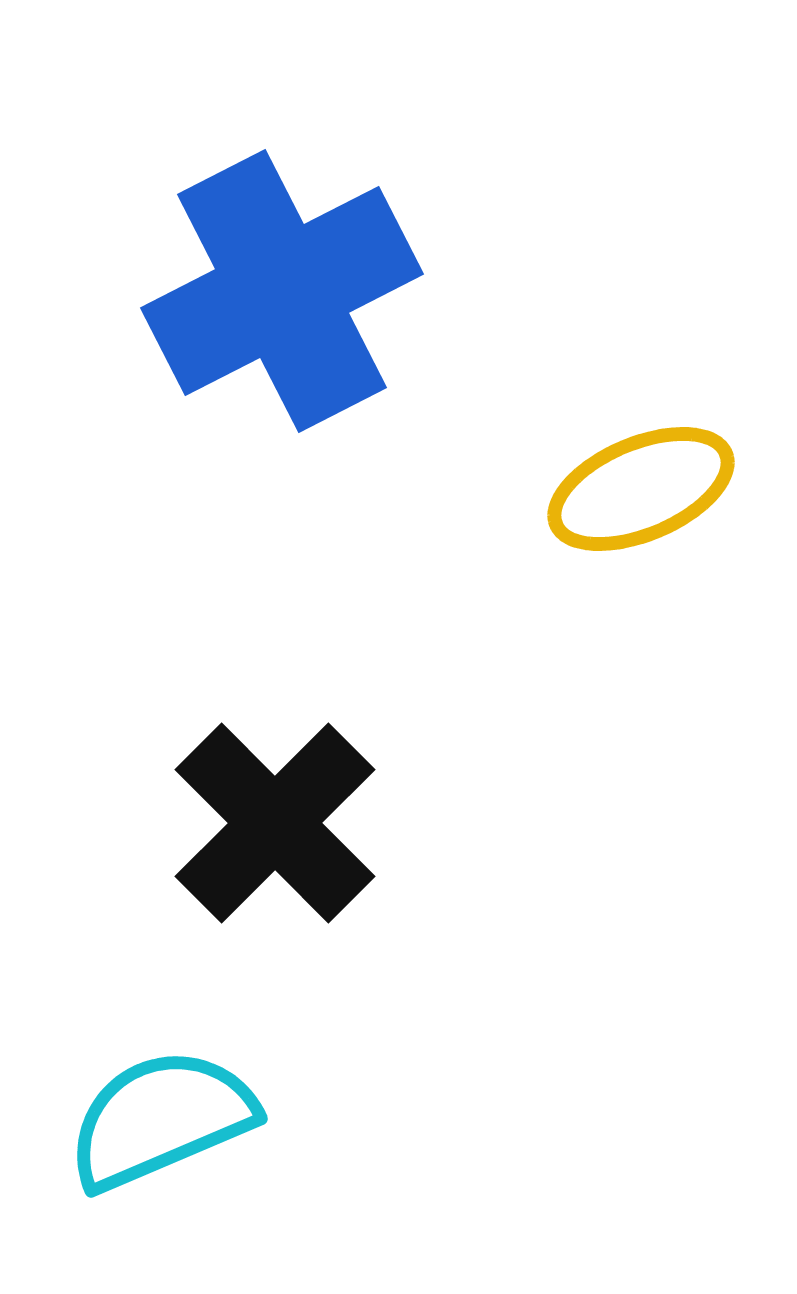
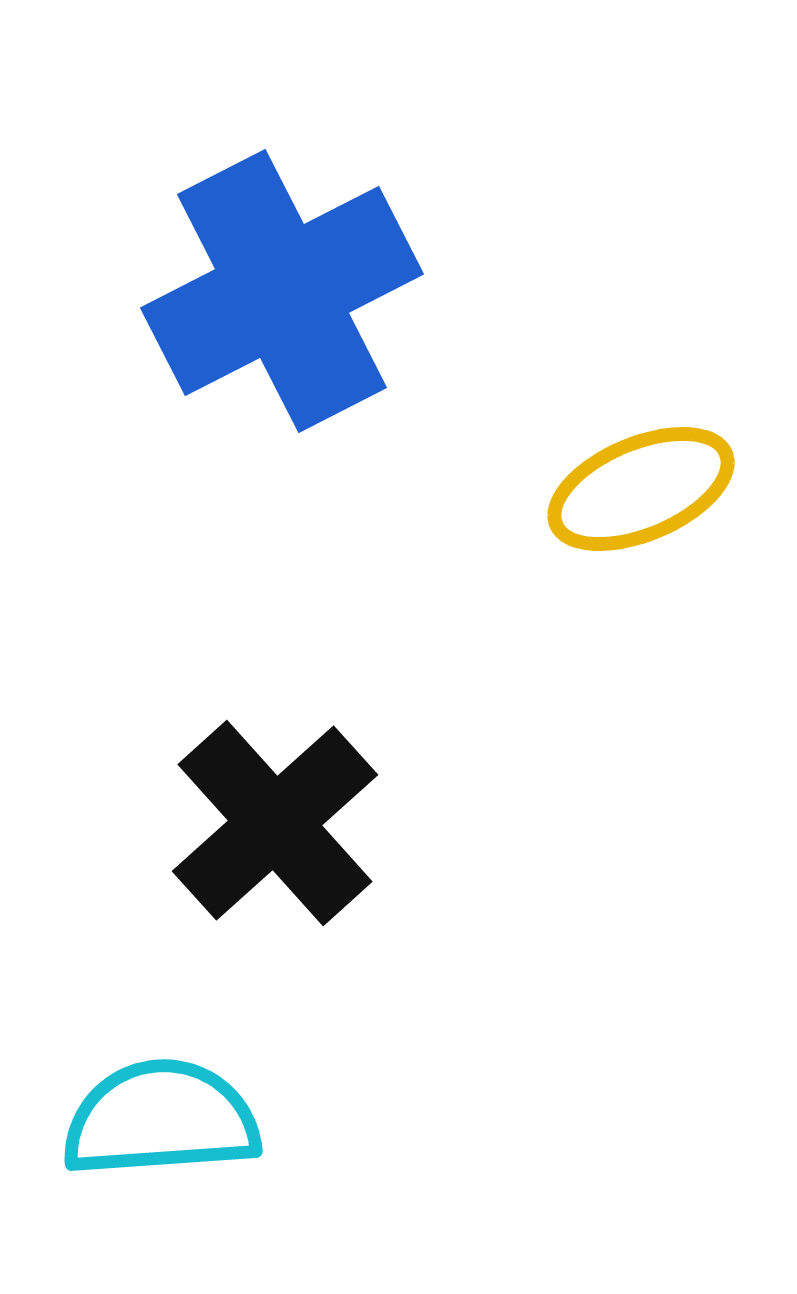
black cross: rotated 3 degrees clockwise
cyan semicircle: rotated 19 degrees clockwise
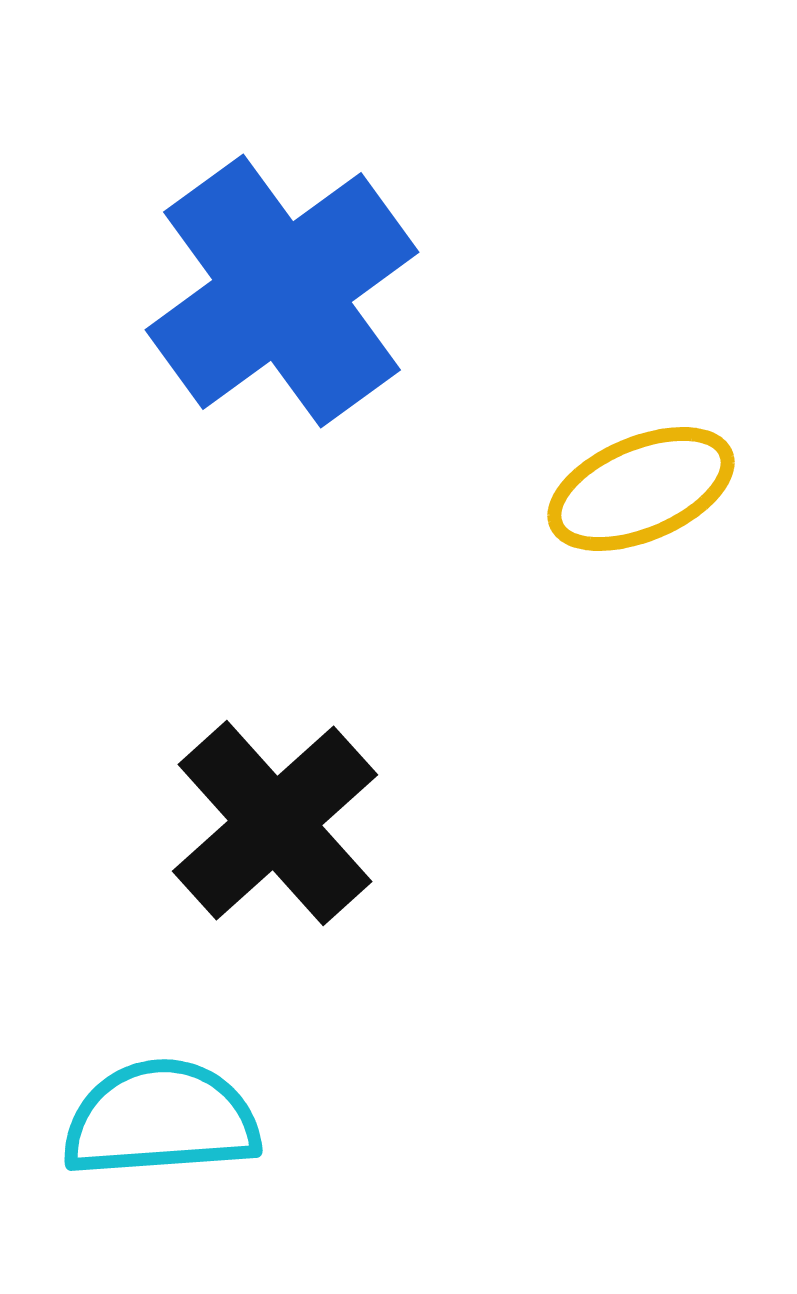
blue cross: rotated 9 degrees counterclockwise
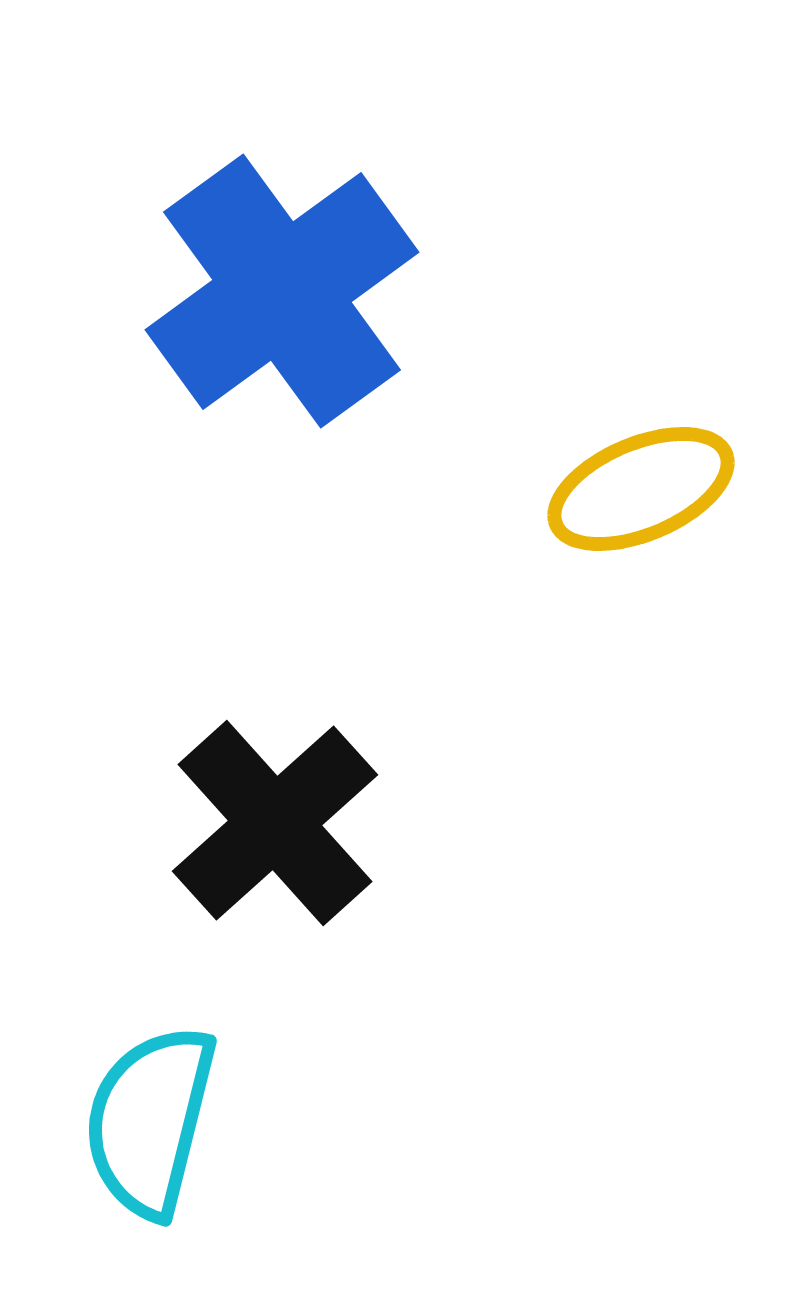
cyan semicircle: moved 11 px left, 2 px down; rotated 72 degrees counterclockwise
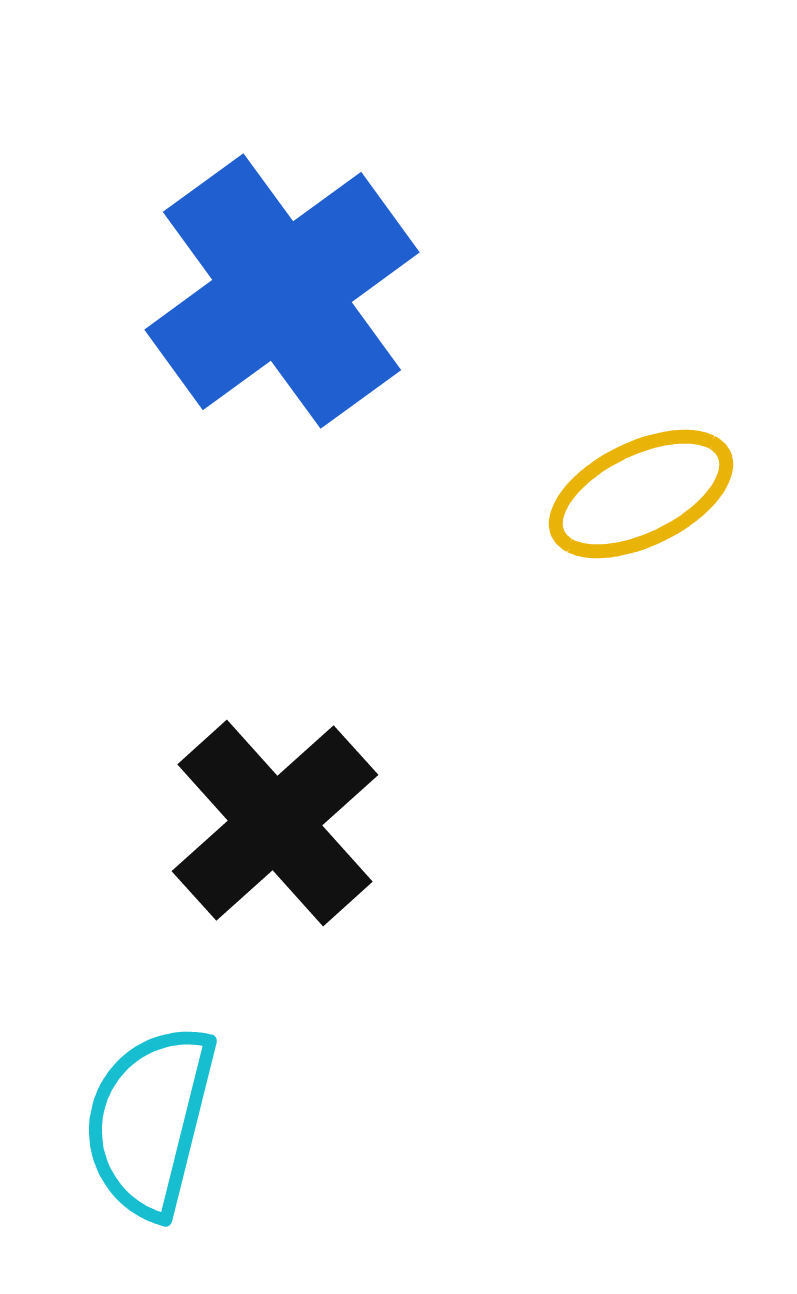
yellow ellipse: moved 5 px down; rotated 3 degrees counterclockwise
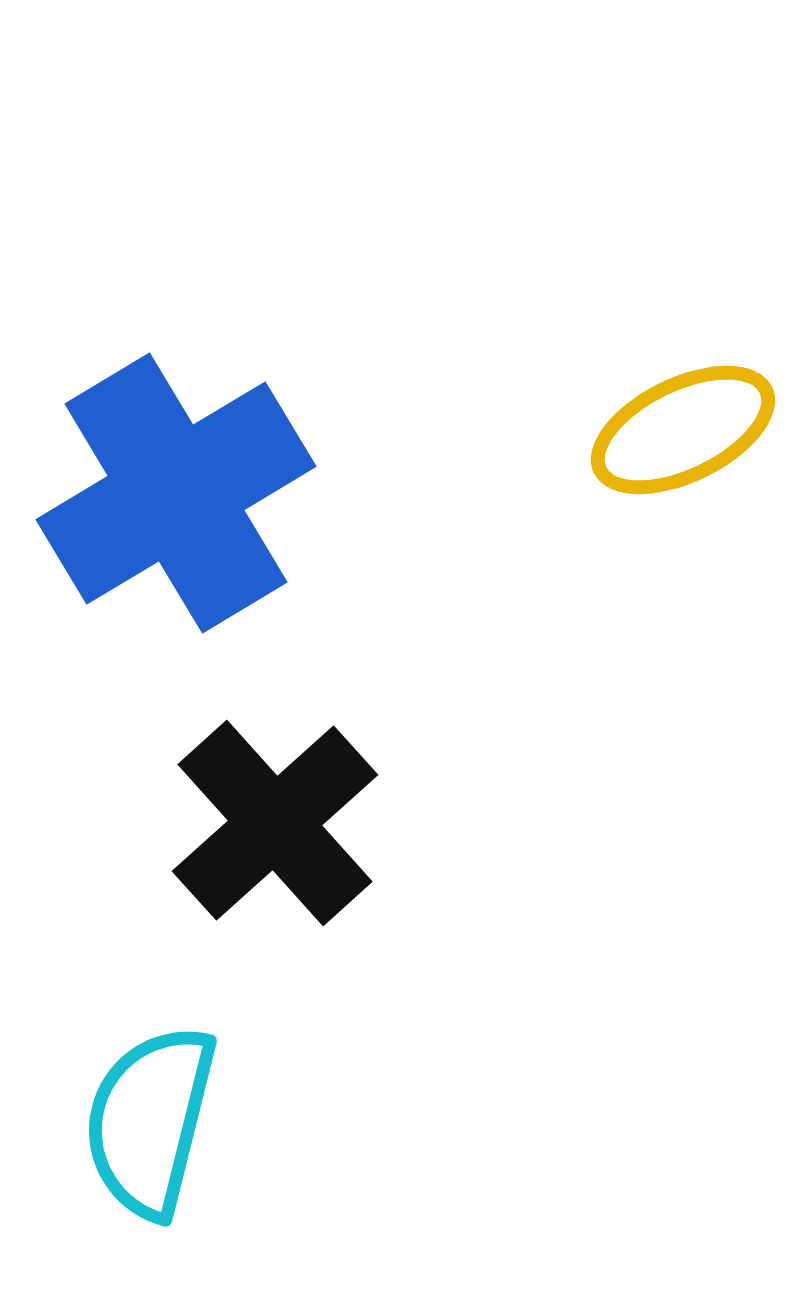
blue cross: moved 106 px left, 202 px down; rotated 5 degrees clockwise
yellow ellipse: moved 42 px right, 64 px up
